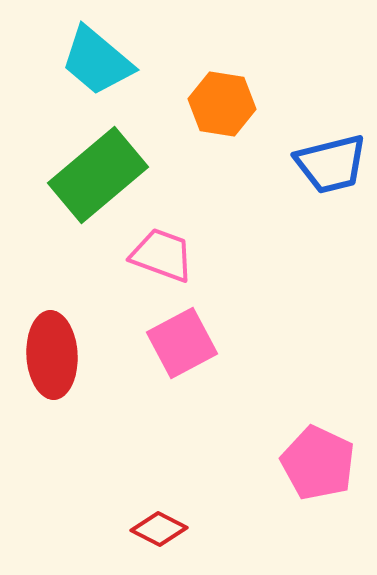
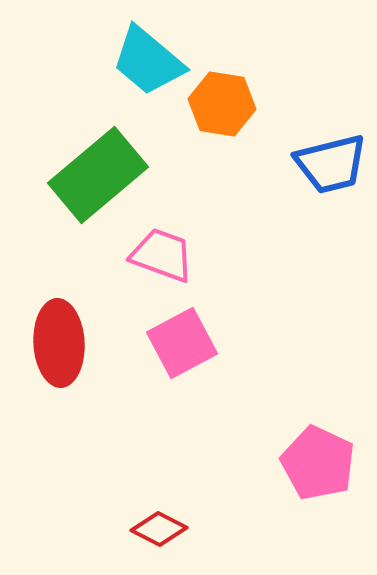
cyan trapezoid: moved 51 px right
red ellipse: moved 7 px right, 12 px up
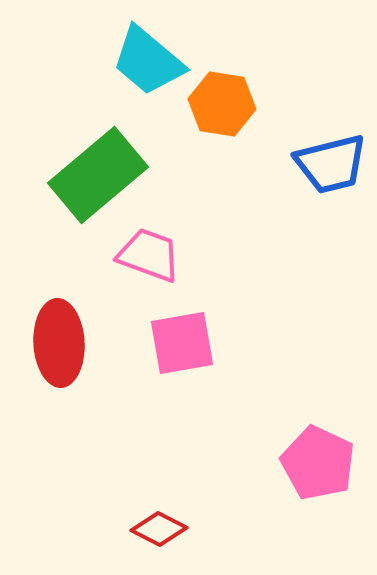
pink trapezoid: moved 13 px left
pink square: rotated 18 degrees clockwise
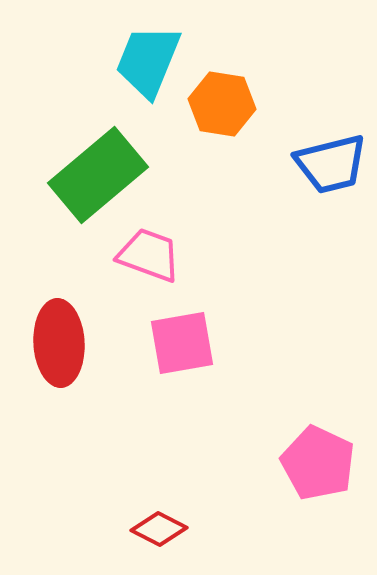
cyan trapezoid: rotated 72 degrees clockwise
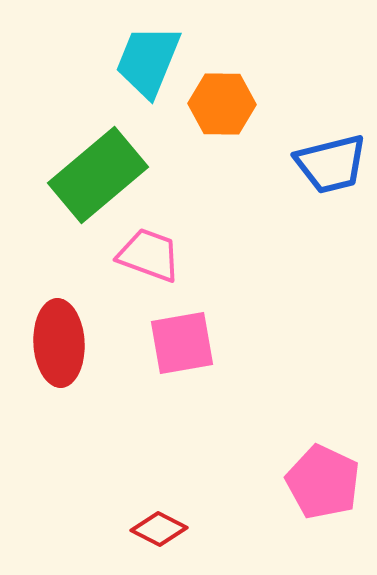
orange hexagon: rotated 8 degrees counterclockwise
pink pentagon: moved 5 px right, 19 px down
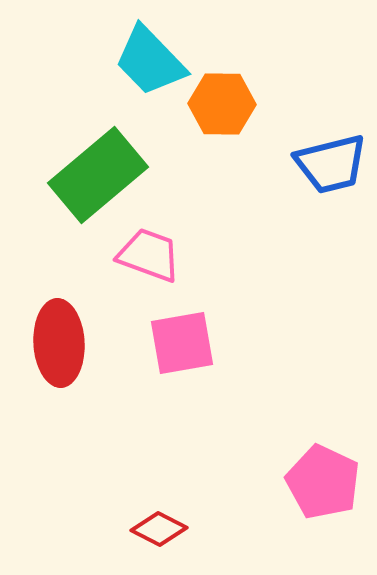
cyan trapezoid: moved 2 px right; rotated 66 degrees counterclockwise
